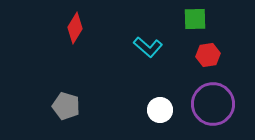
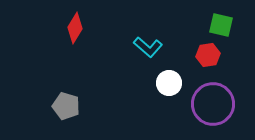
green square: moved 26 px right, 6 px down; rotated 15 degrees clockwise
white circle: moved 9 px right, 27 px up
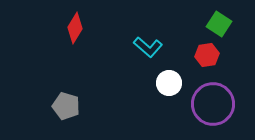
green square: moved 2 px left, 1 px up; rotated 20 degrees clockwise
red hexagon: moved 1 px left
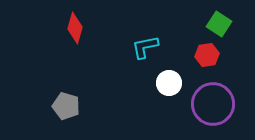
red diamond: rotated 16 degrees counterclockwise
cyan L-shape: moved 3 px left; rotated 128 degrees clockwise
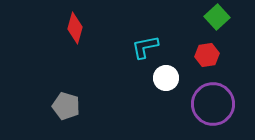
green square: moved 2 px left, 7 px up; rotated 15 degrees clockwise
white circle: moved 3 px left, 5 px up
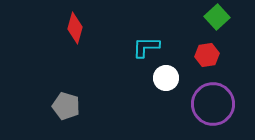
cyan L-shape: moved 1 px right; rotated 12 degrees clockwise
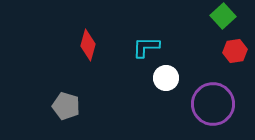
green square: moved 6 px right, 1 px up
red diamond: moved 13 px right, 17 px down
red hexagon: moved 28 px right, 4 px up
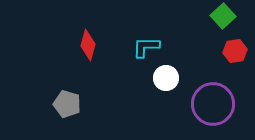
gray pentagon: moved 1 px right, 2 px up
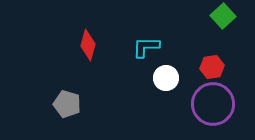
red hexagon: moved 23 px left, 16 px down
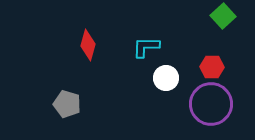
red hexagon: rotated 10 degrees clockwise
purple circle: moved 2 px left
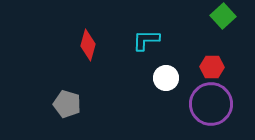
cyan L-shape: moved 7 px up
